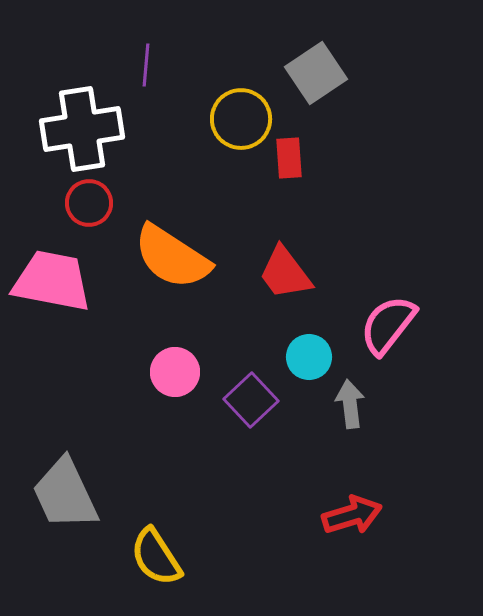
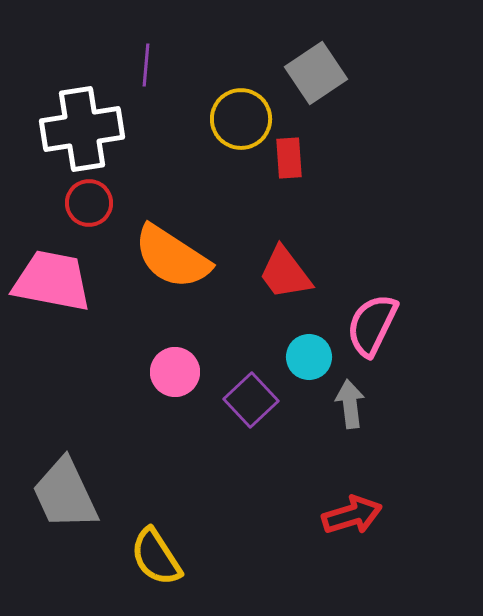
pink semicircle: moved 16 px left; rotated 12 degrees counterclockwise
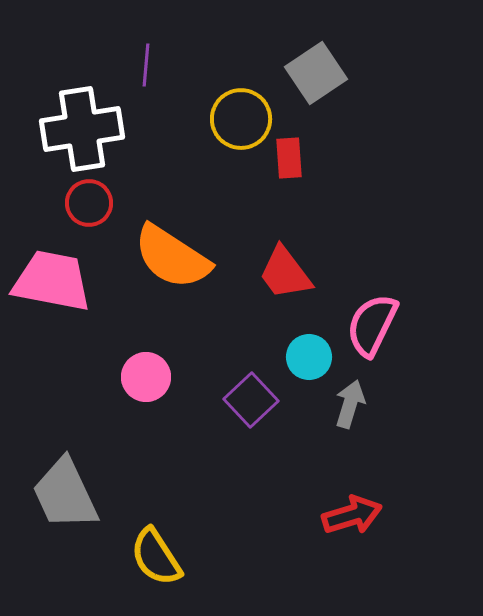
pink circle: moved 29 px left, 5 px down
gray arrow: rotated 24 degrees clockwise
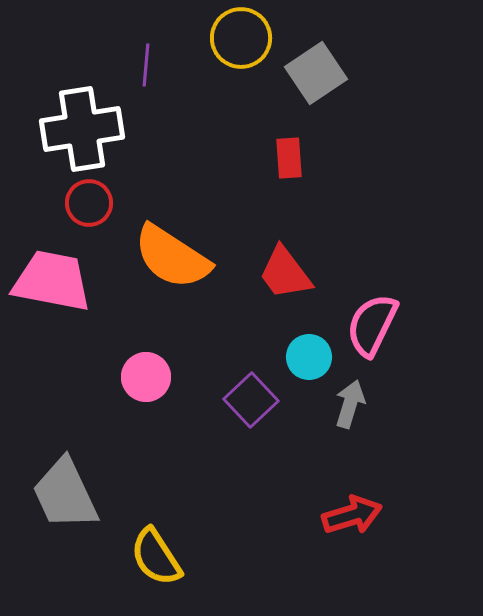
yellow circle: moved 81 px up
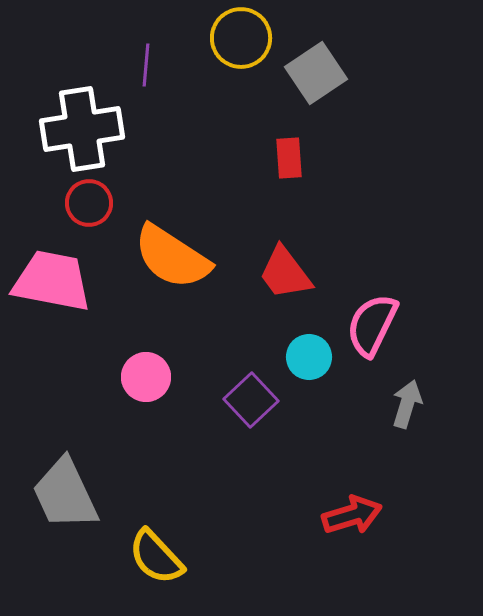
gray arrow: moved 57 px right
yellow semicircle: rotated 10 degrees counterclockwise
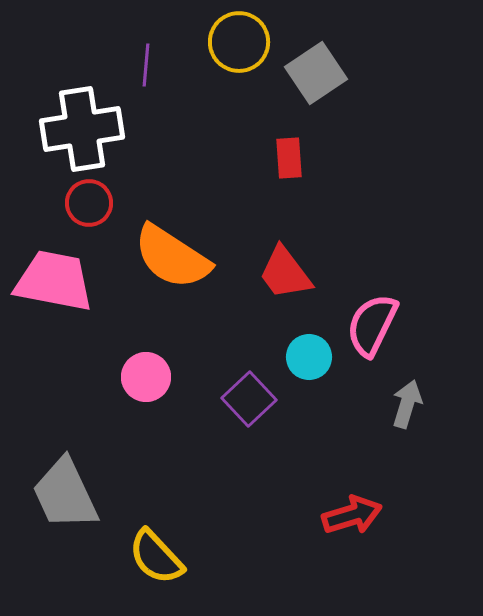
yellow circle: moved 2 px left, 4 px down
pink trapezoid: moved 2 px right
purple square: moved 2 px left, 1 px up
